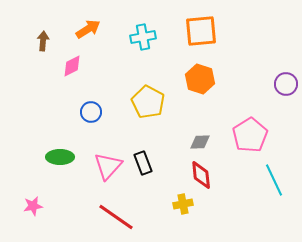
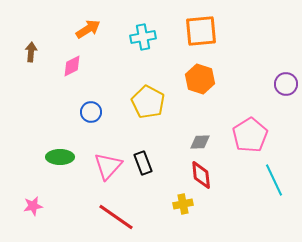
brown arrow: moved 12 px left, 11 px down
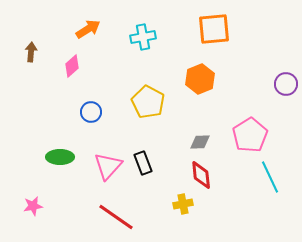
orange square: moved 13 px right, 2 px up
pink diamond: rotated 15 degrees counterclockwise
orange hexagon: rotated 20 degrees clockwise
cyan line: moved 4 px left, 3 px up
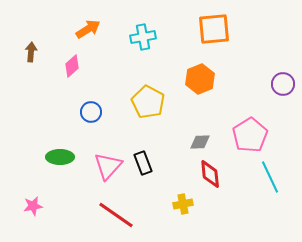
purple circle: moved 3 px left
red diamond: moved 9 px right, 1 px up
red line: moved 2 px up
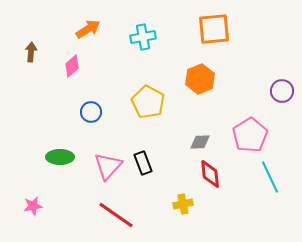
purple circle: moved 1 px left, 7 px down
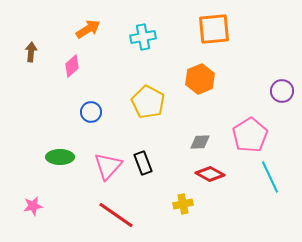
red diamond: rotated 56 degrees counterclockwise
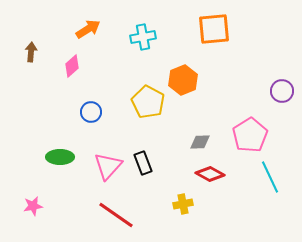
orange hexagon: moved 17 px left, 1 px down
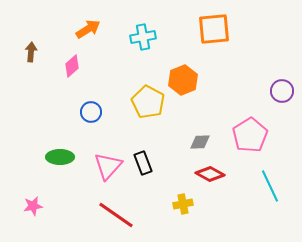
cyan line: moved 9 px down
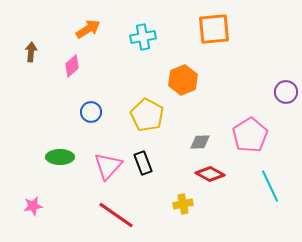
purple circle: moved 4 px right, 1 px down
yellow pentagon: moved 1 px left, 13 px down
